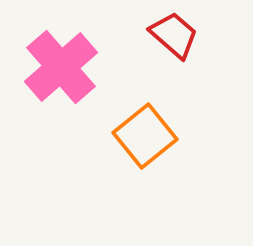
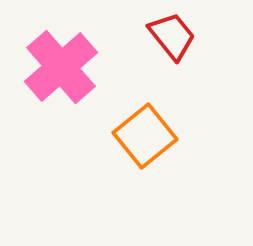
red trapezoid: moved 2 px left, 1 px down; rotated 10 degrees clockwise
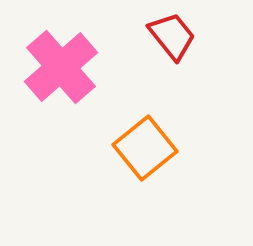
orange square: moved 12 px down
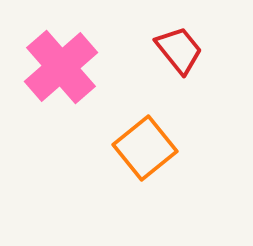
red trapezoid: moved 7 px right, 14 px down
